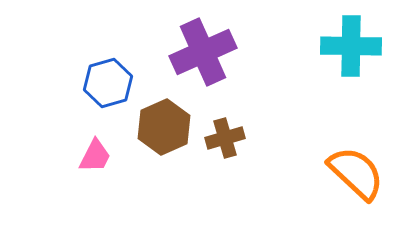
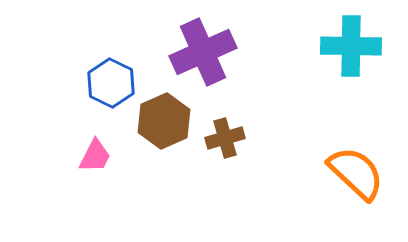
blue hexagon: moved 3 px right; rotated 18 degrees counterclockwise
brown hexagon: moved 6 px up
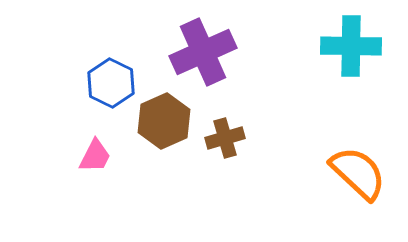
orange semicircle: moved 2 px right
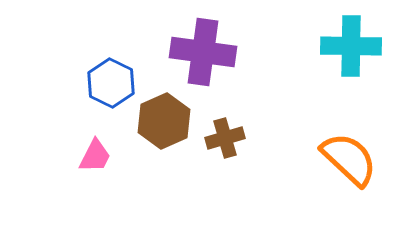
purple cross: rotated 32 degrees clockwise
orange semicircle: moved 9 px left, 14 px up
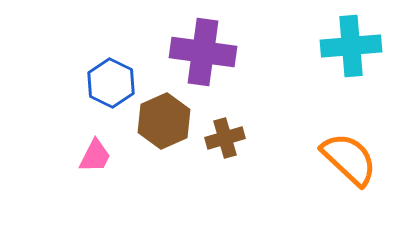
cyan cross: rotated 6 degrees counterclockwise
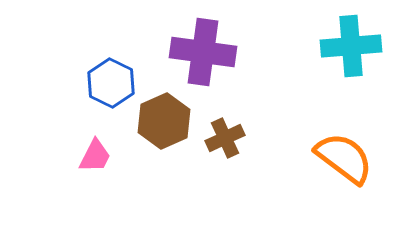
brown cross: rotated 9 degrees counterclockwise
orange semicircle: moved 5 px left, 1 px up; rotated 6 degrees counterclockwise
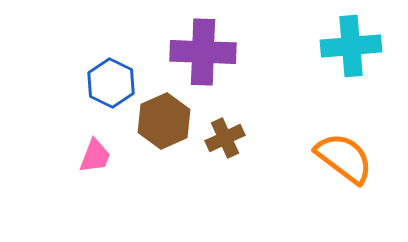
purple cross: rotated 6 degrees counterclockwise
pink trapezoid: rotated 6 degrees counterclockwise
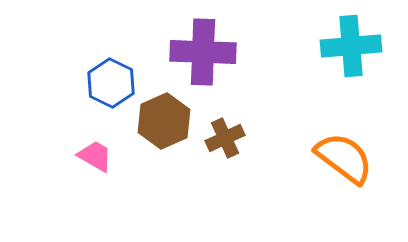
pink trapezoid: rotated 81 degrees counterclockwise
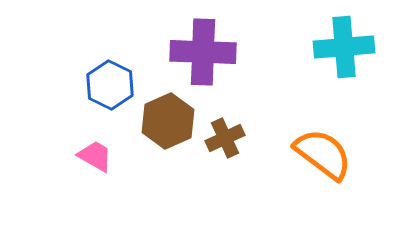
cyan cross: moved 7 px left, 1 px down
blue hexagon: moved 1 px left, 2 px down
brown hexagon: moved 4 px right
orange semicircle: moved 21 px left, 4 px up
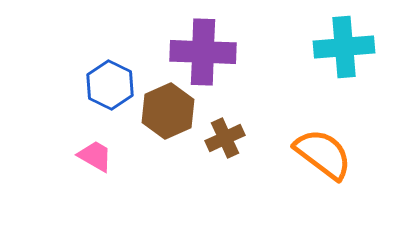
brown hexagon: moved 10 px up
